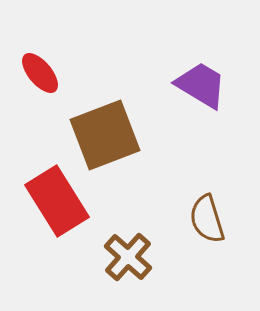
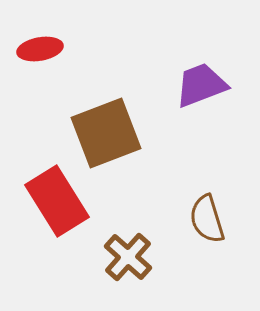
red ellipse: moved 24 px up; rotated 60 degrees counterclockwise
purple trapezoid: rotated 52 degrees counterclockwise
brown square: moved 1 px right, 2 px up
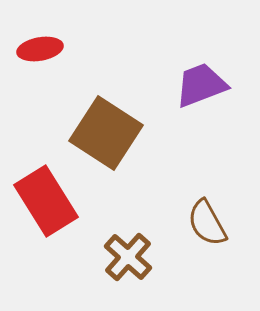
brown square: rotated 36 degrees counterclockwise
red rectangle: moved 11 px left
brown semicircle: moved 4 px down; rotated 12 degrees counterclockwise
